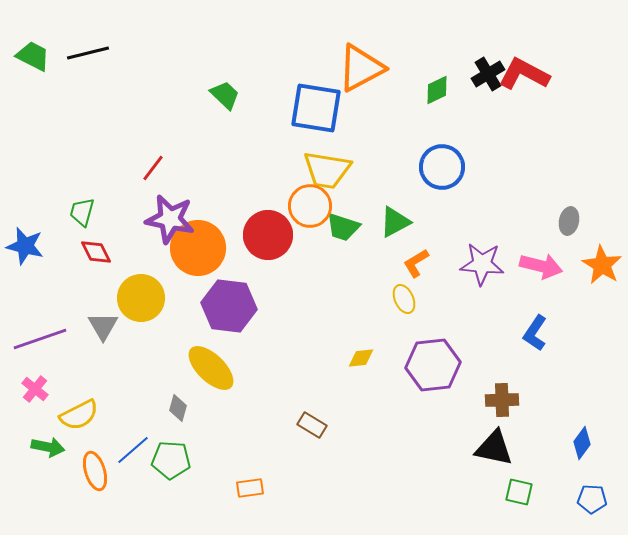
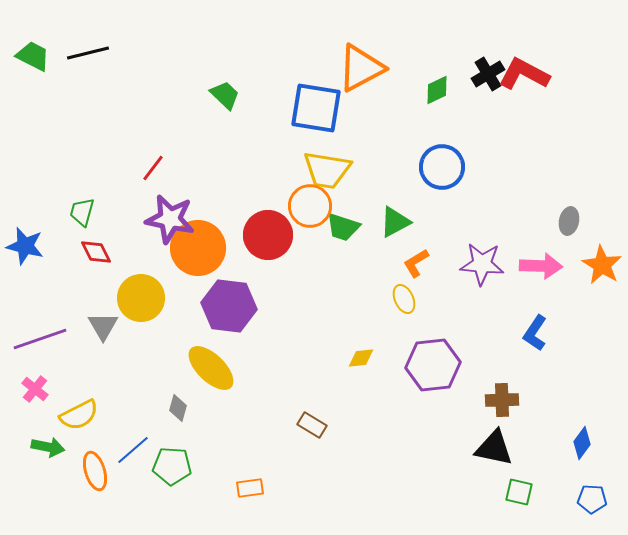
pink arrow at (541, 266): rotated 12 degrees counterclockwise
green pentagon at (171, 460): moved 1 px right, 6 px down
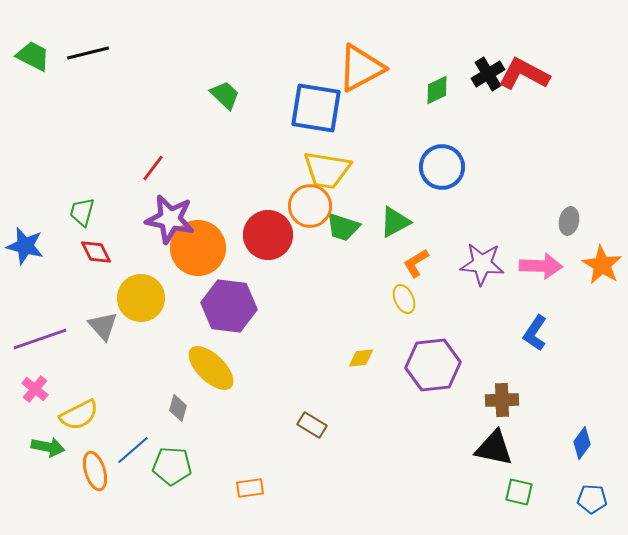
gray triangle at (103, 326): rotated 12 degrees counterclockwise
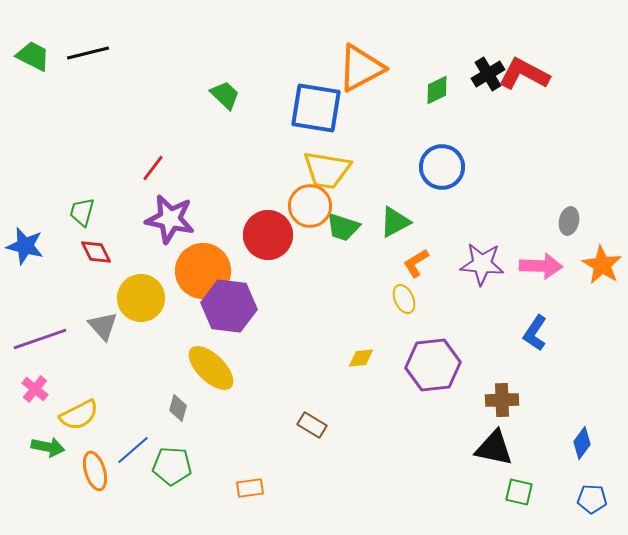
orange circle at (198, 248): moved 5 px right, 23 px down
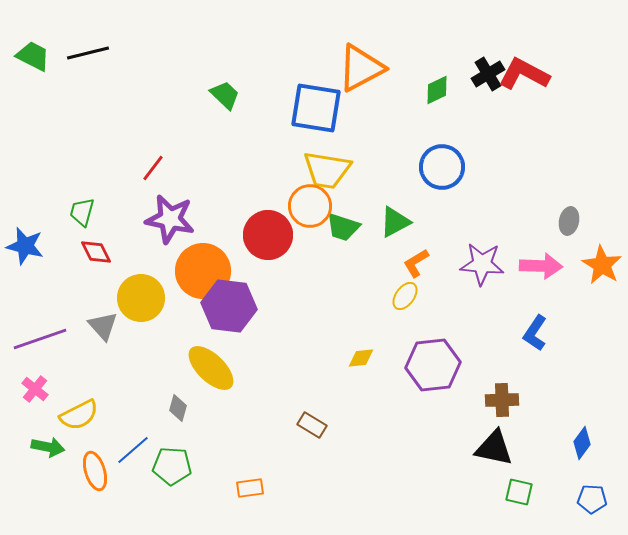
yellow ellipse at (404, 299): moved 1 px right, 3 px up; rotated 60 degrees clockwise
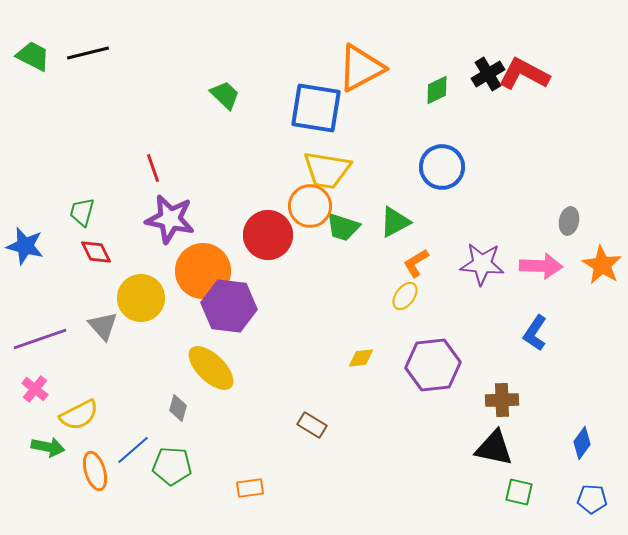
red line at (153, 168): rotated 56 degrees counterclockwise
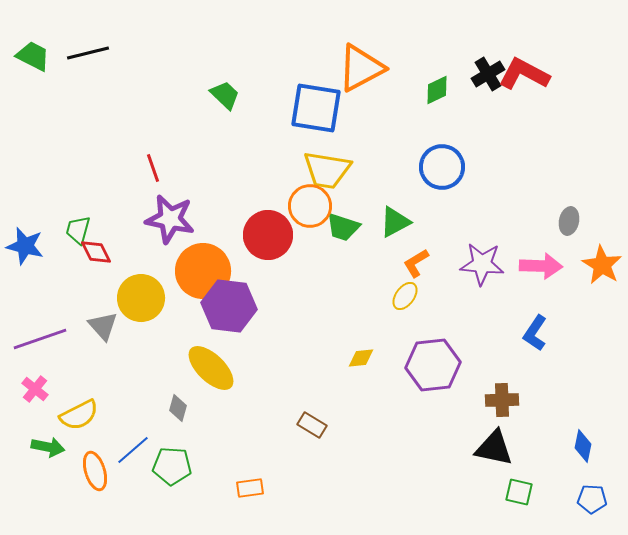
green trapezoid at (82, 212): moved 4 px left, 18 px down
blue diamond at (582, 443): moved 1 px right, 3 px down; rotated 24 degrees counterclockwise
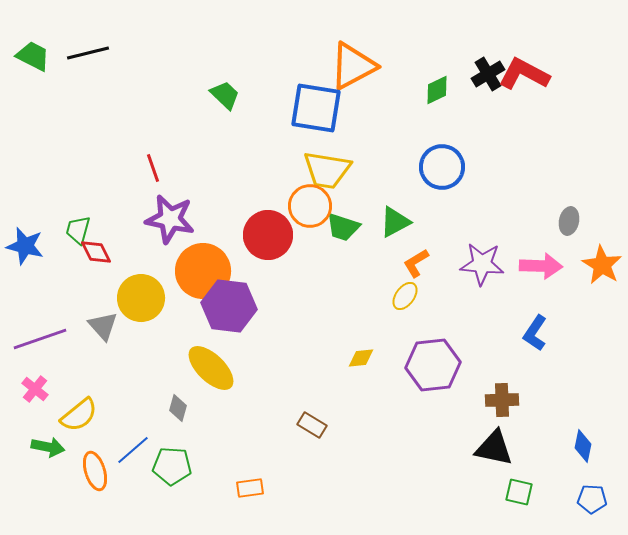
orange triangle at (361, 68): moved 8 px left, 2 px up
yellow semicircle at (79, 415): rotated 12 degrees counterclockwise
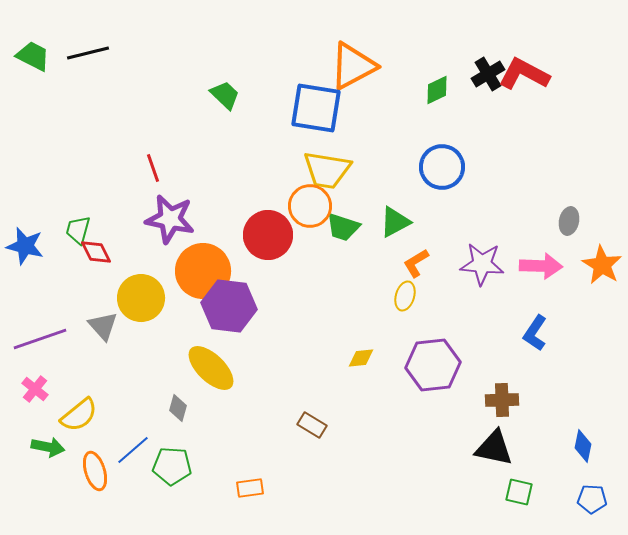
yellow ellipse at (405, 296): rotated 20 degrees counterclockwise
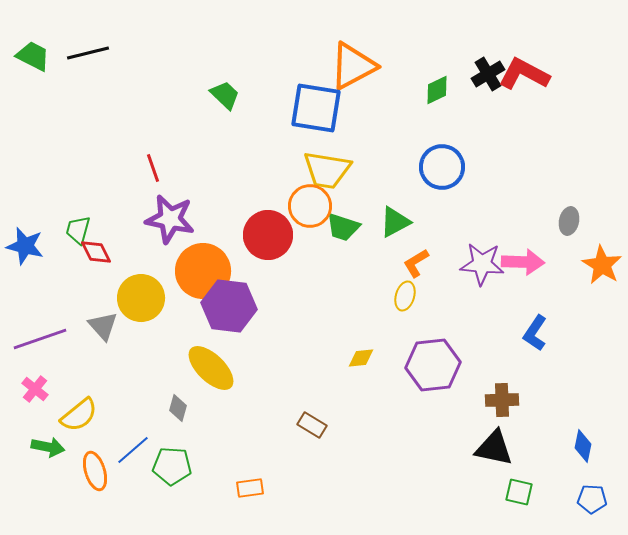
pink arrow at (541, 266): moved 18 px left, 4 px up
